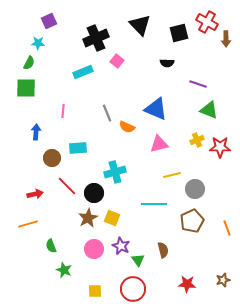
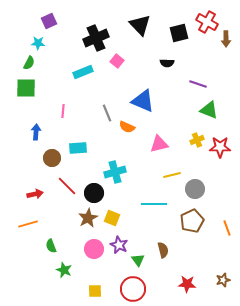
blue triangle at (156, 109): moved 13 px left, 8 px up
purple star at (121, 246): moved 2 px left, 1 px up
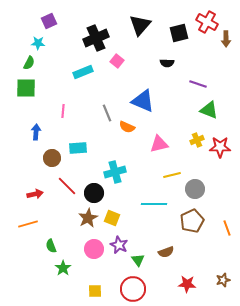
black triangle at (140, 25): rotated 25 degrees clockwise
brown semicircle at (163, 250): moved 3 px right, 2 px down; rotated 84 degrees clockwise
green star at (64, 270): moved 1 px left, 2 px up; rotated 14 degrees clockwise
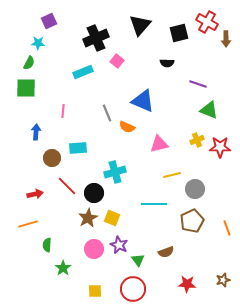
green semicircle at (51, 246): moved 4 px left, 1 px up; rotated 24 degrees clockwise
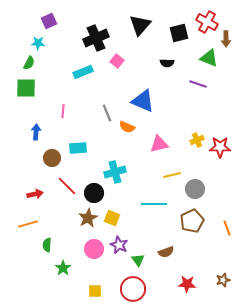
green triangle at (209, 110): moved 52 px up
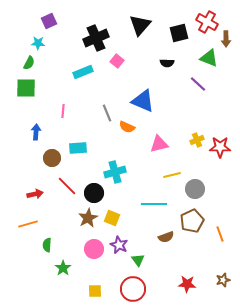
purple line at (198, 84): rotated 24 degrees clockwise
orange line at (227, 228): moved 7 px left, 6 px down
brown semicircle at (166, 252): moved 15 px up
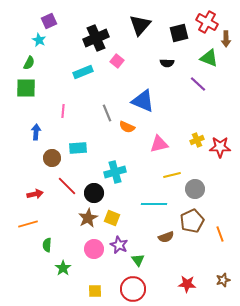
cyan star at (38, 43): moved 1 px right, 3 px up; rotated 24 degrees clockwise
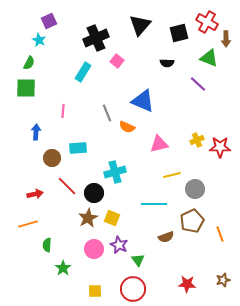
cyan rectangle at (83, 72): rotated 36 degrees counterclockwise
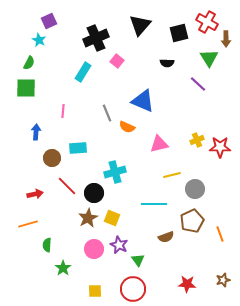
green triangle at (209, 58): rotated 36 degrees clockwise
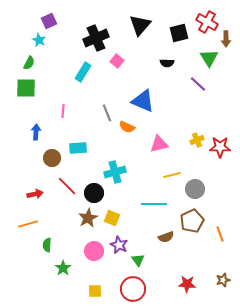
pink circle at (94, 249): moved 2 px down
